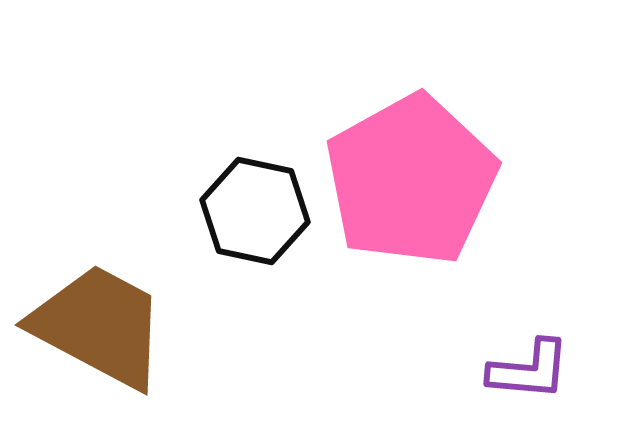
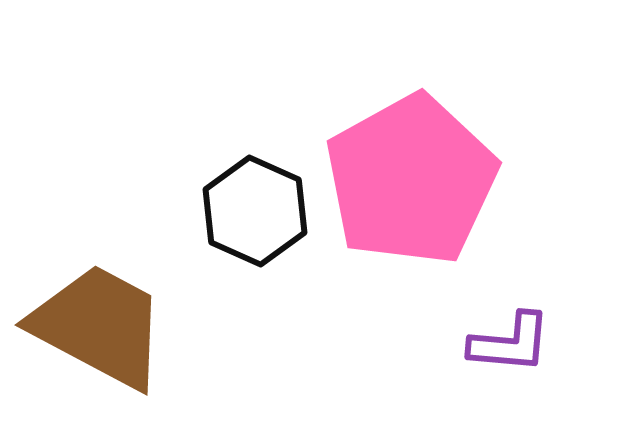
black hexagon: rotated 12 degrees clockwise
purple L-shape: moved 19 px left, 27 px up
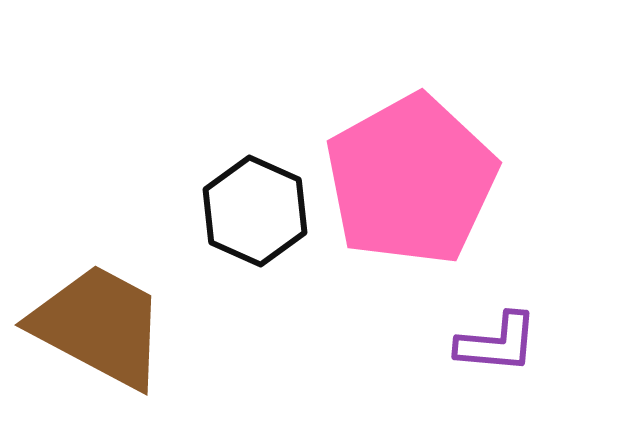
purple L-shape: moved 13 px left
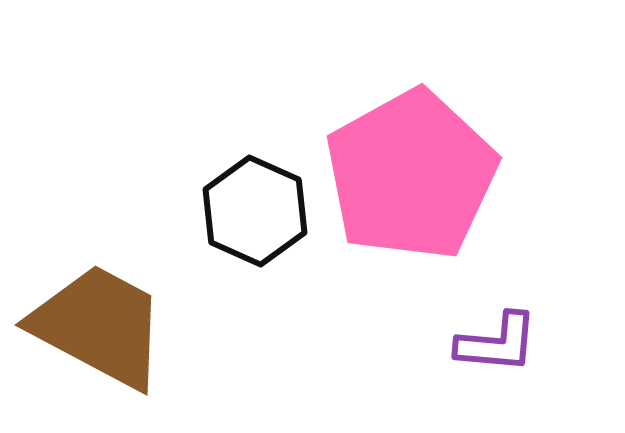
pink pentagon: moved 5 px up
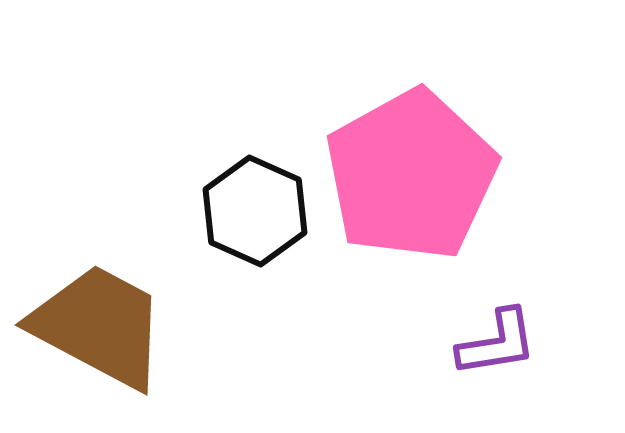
purple L-shape: rotated 14 degrees counterclockwise
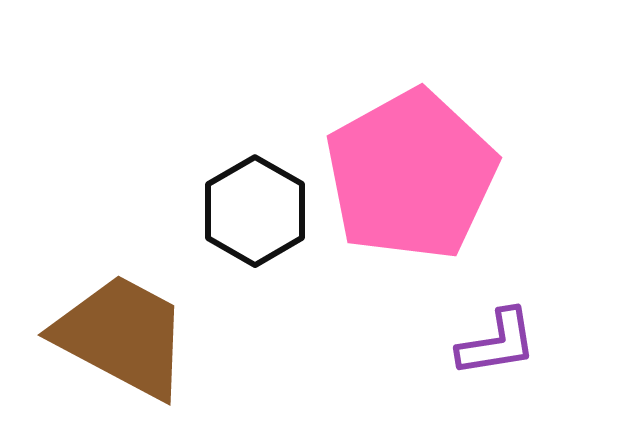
black hexagon: rotated 6 degrees clockwise
brown trapezoid: moved 23 px right, 10 px down
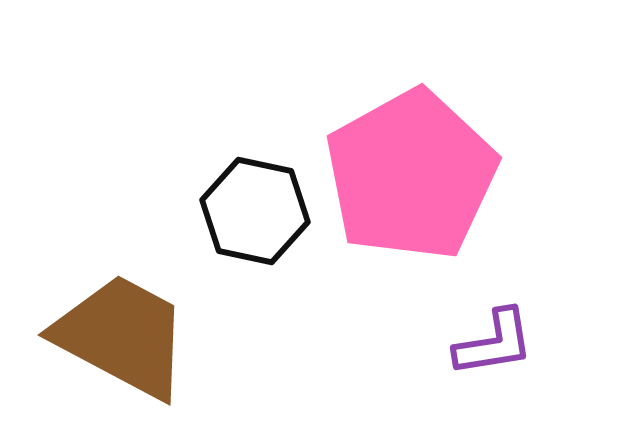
black hexagon: rotated 18 degrees counterclockwise
purple L-shape: moved 3 px left
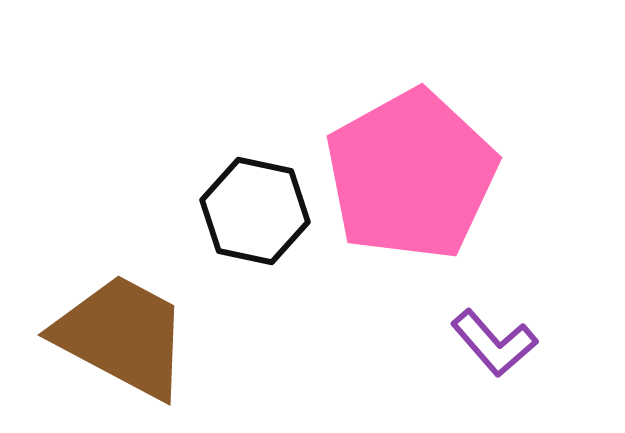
purple L-shape: rotated 58 degrees clockwise
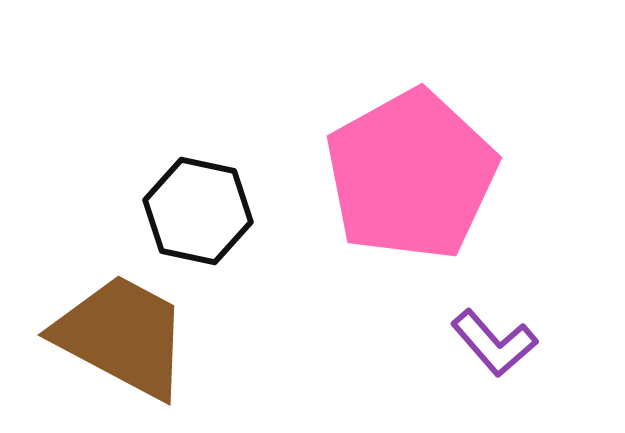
black hexagon: moved 57 px left
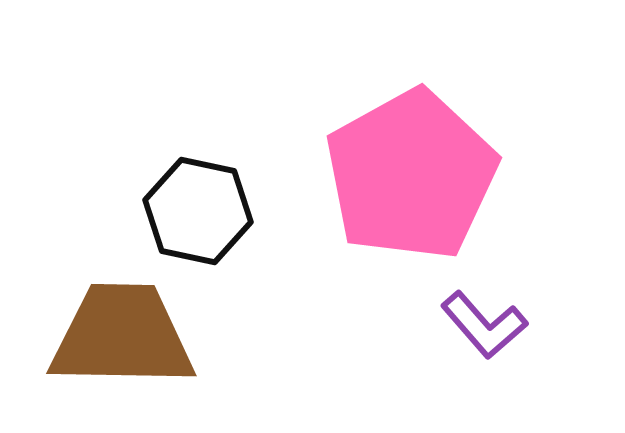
brown trapezoid: rotated 27 degrees counterclockwise
purple L-shape: moved 10 px left, 18 px up
